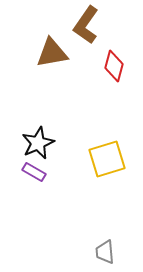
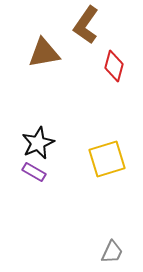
brown triangle: moved 8 px left
gray trapezoid: moved 7 px right; rotated 150 degrees counterclockwise
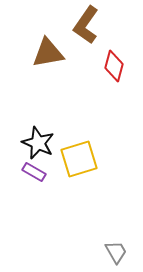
brown triangle: moved 4 px right
black star: rotated 24 degrees counterclockwise
yellow square: moved 28 px left
gray trapezoid: moved 4 px right; rotated 55 degrees counterclockwise
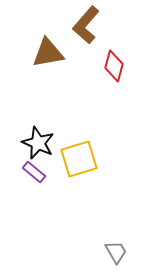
brown L-shape: rotated 6 degrees clockwise
purple rectangle: rotated 10 degrees clockwise
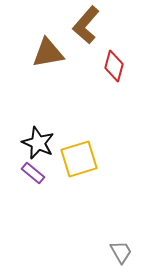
purple rectangle: moved 1 px left, 1 px down
gray trapezoid: moved 5 px right
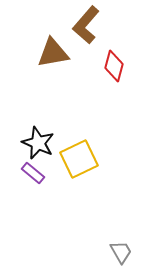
brown triangle: moved 5 px right
yellow square: rotated 9 degrees counterclockwise
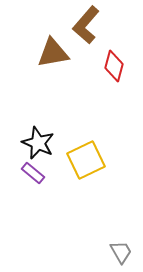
yellow square: moved 7 px right, 1 px down
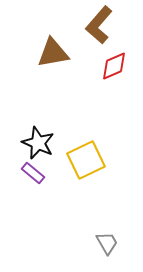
brown L-shape: moved 13 px right
red diamond: rotated 52 degrees clockwise
gray trapezoid: moved 14 px left, 9 px up
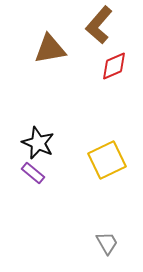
brown triangle: moved 3 px left, 4 px up
yellow square: moved 21 px right
